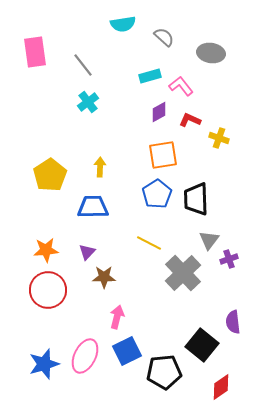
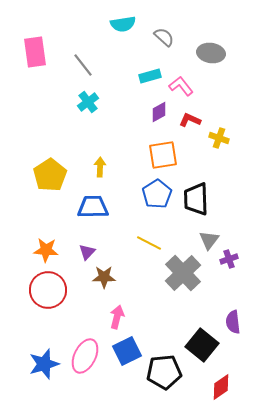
orange star: rotated 10 degrees clockwise
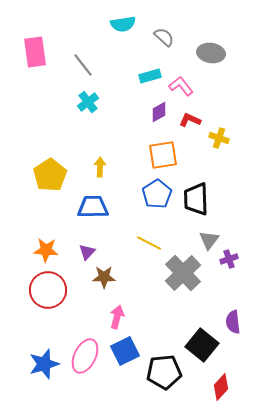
blue square: moved 2 px left
red diamond: rotated 12 degrees counterclockwise
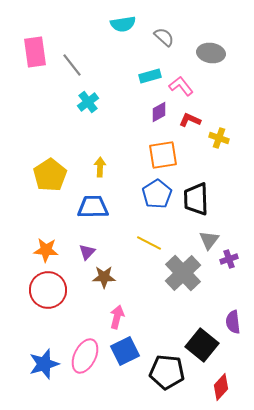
gray line: moved 11 px left
black pentagon: moved 3 px right; rotated 12 degrees clockwise
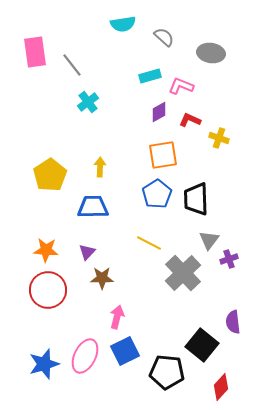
pink L-shape: rotated 30 degrees counterclockwise
brown star: moved 2 px left, 1 px down
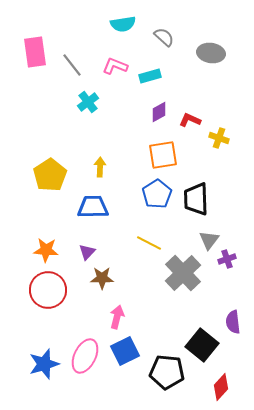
pink L-shape: moved 66 px left, 20 px up
purple cross: moved 2 px left
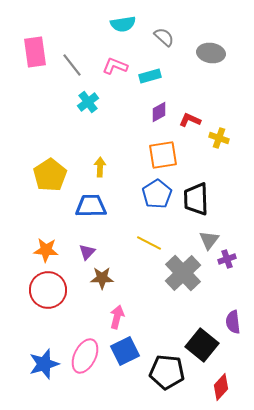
blue trapezoid: moved 2 px left, 1 px up
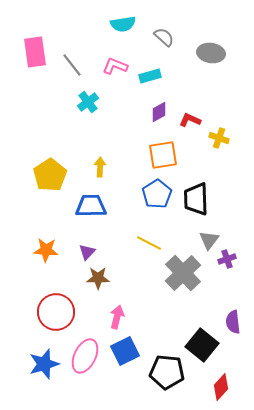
brown star: moved 4 px left
red circle: moved 8 px right, 22 px down
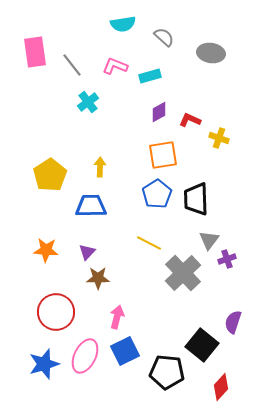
purple semicircle: rotated 25 degrees clockwise
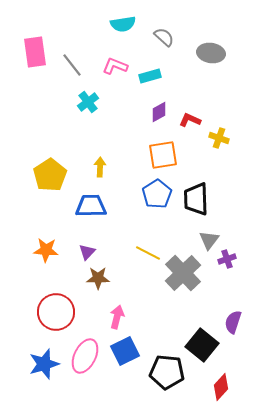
yellow line: moved 1 px left, 10 px down
